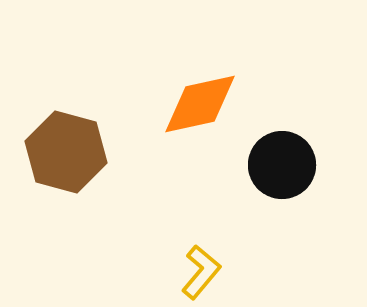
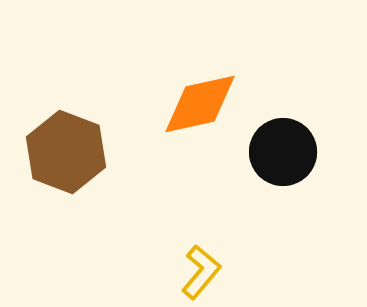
brown hexagon: rotated 6 degrees clockwise
black circle: moved 1 px right, 13 px up
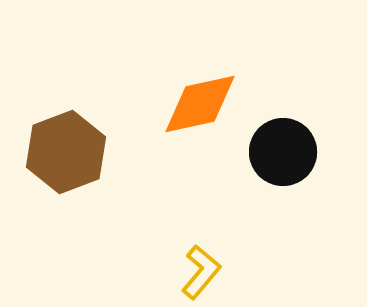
brown hexagon: rotated 18 degrees clockwise
